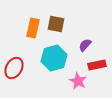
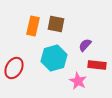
orange rectangle: moved 2 px up
red rectangle: rotated 18 degrees clockwise
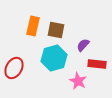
brown square: moved 6 px down
purple semicircle: moved 2 px left
red rectangle: moved 1 px up
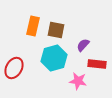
pink star: rotated 18 degrees counterclockwise
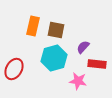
purple semicircle: moved 2 px down
red ellipse: moved 1 px down
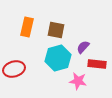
orange rectangle: moved 6 px left, 1 px down
cyan hexagon: moved 4 px right
red ellipse: rotated 45 degrees clockwise
